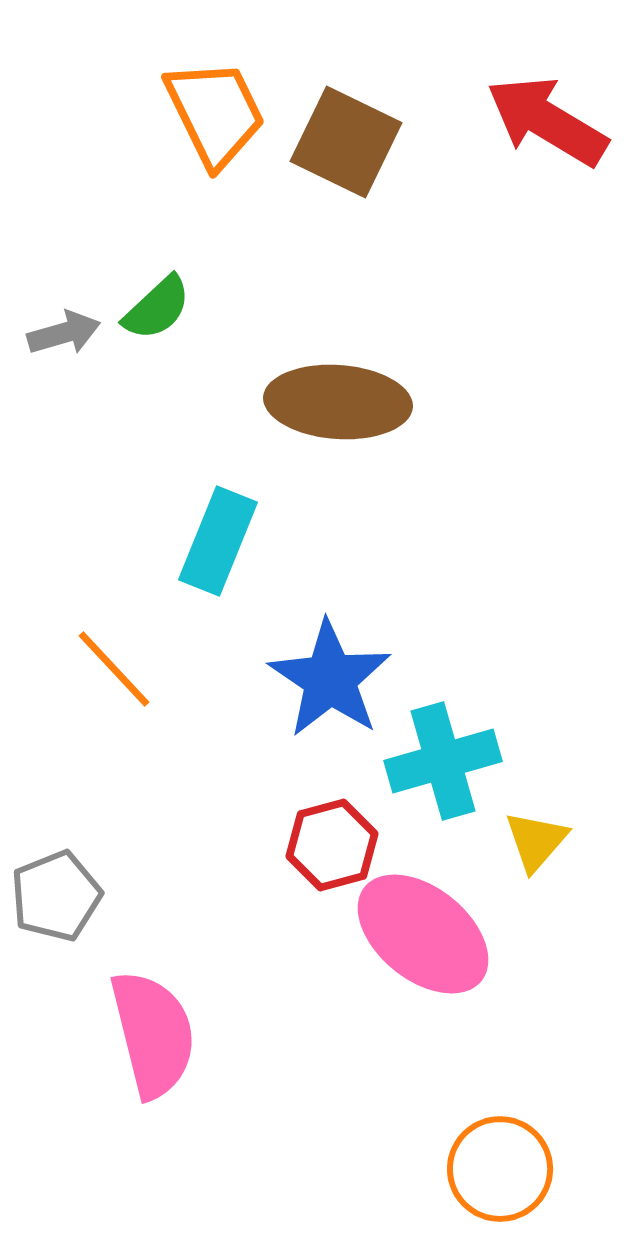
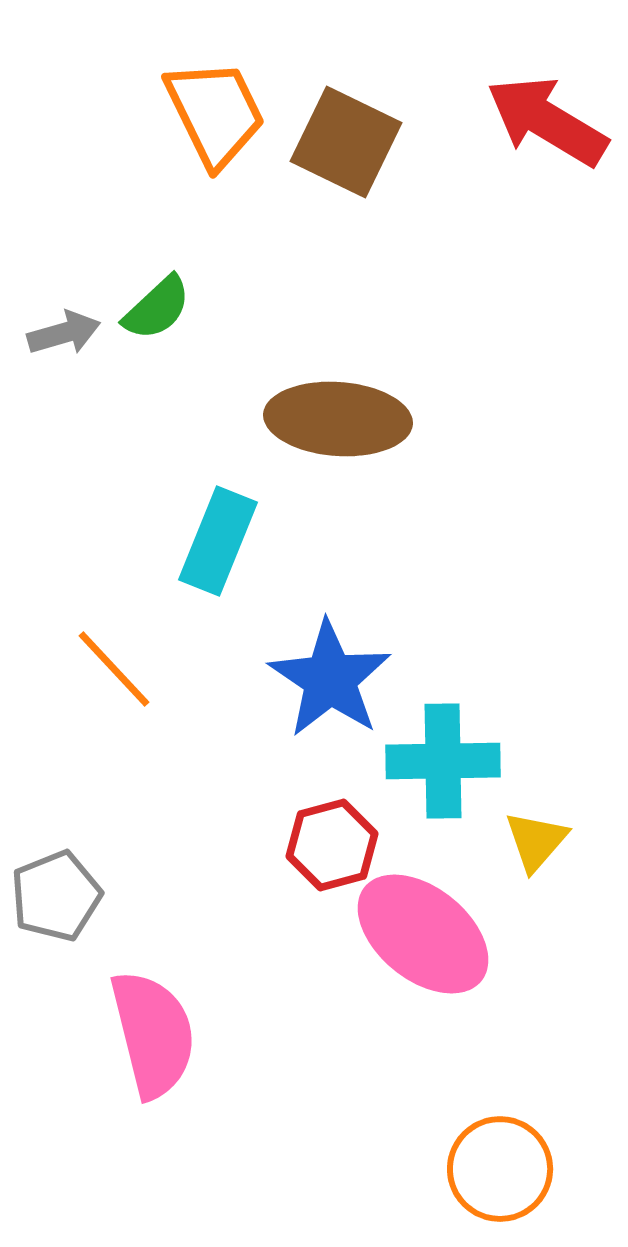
brown ellipse: moved 17 px down
cyan cross: rotated 15 degrees clockwise
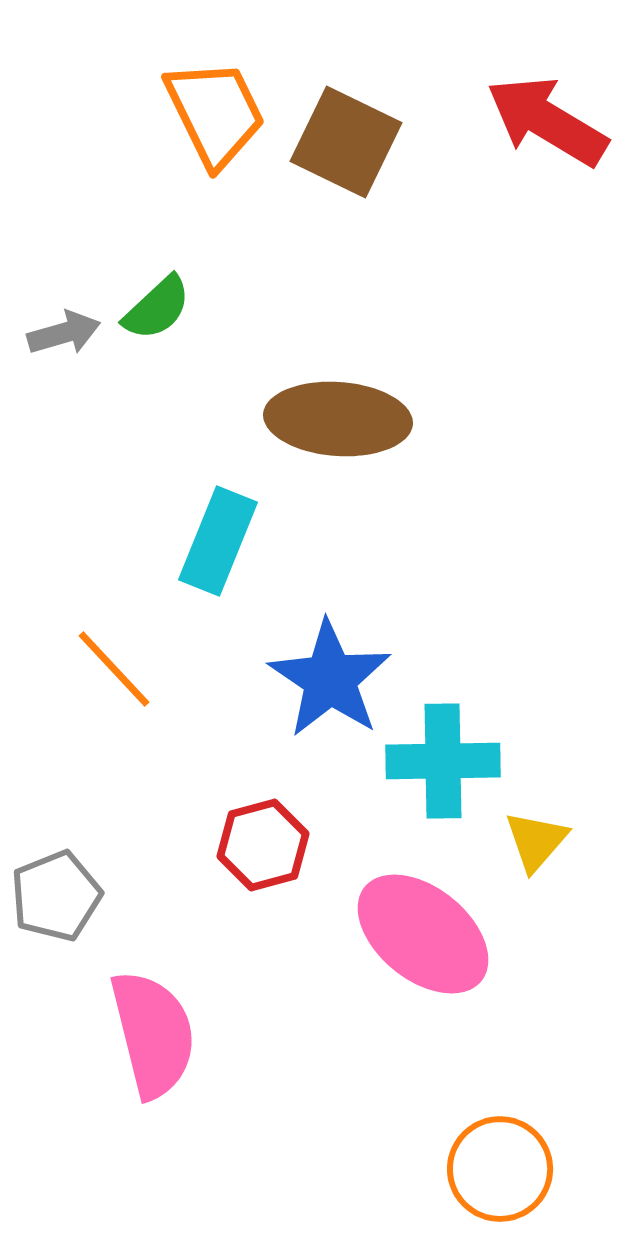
red hexagon: moved 69 px left
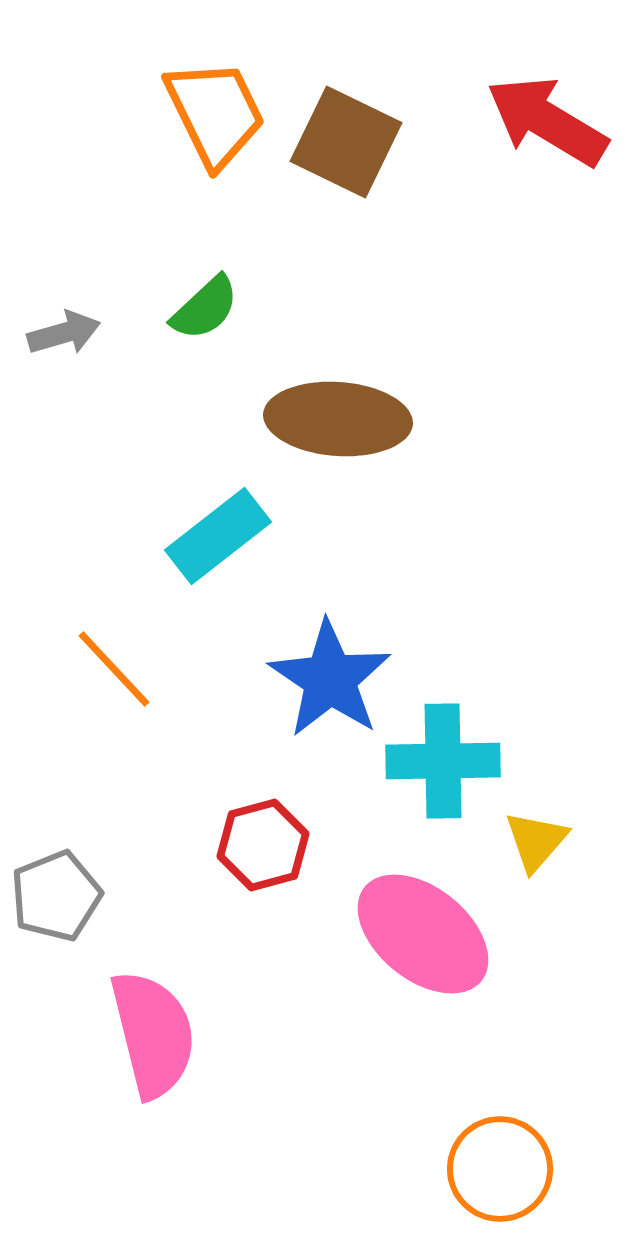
green semicircle: moved 48 px right
cyan rectangle: moved 5 px up; rotated 30 degrees clockwise
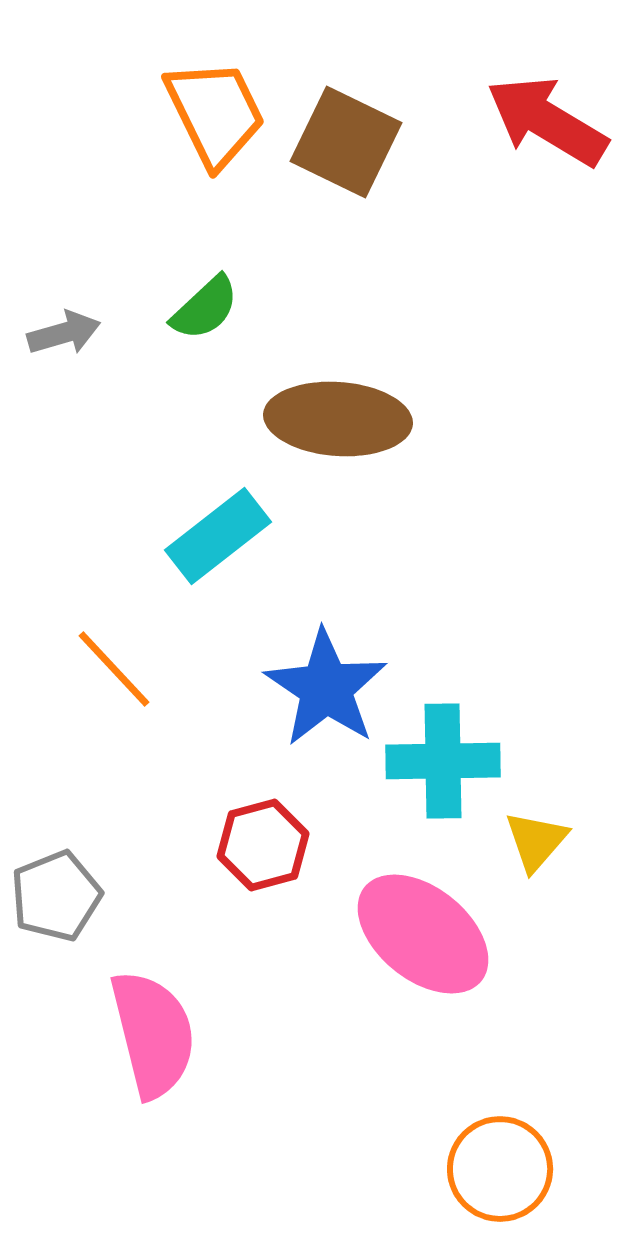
blue star: moved 4 px left, 9 px down
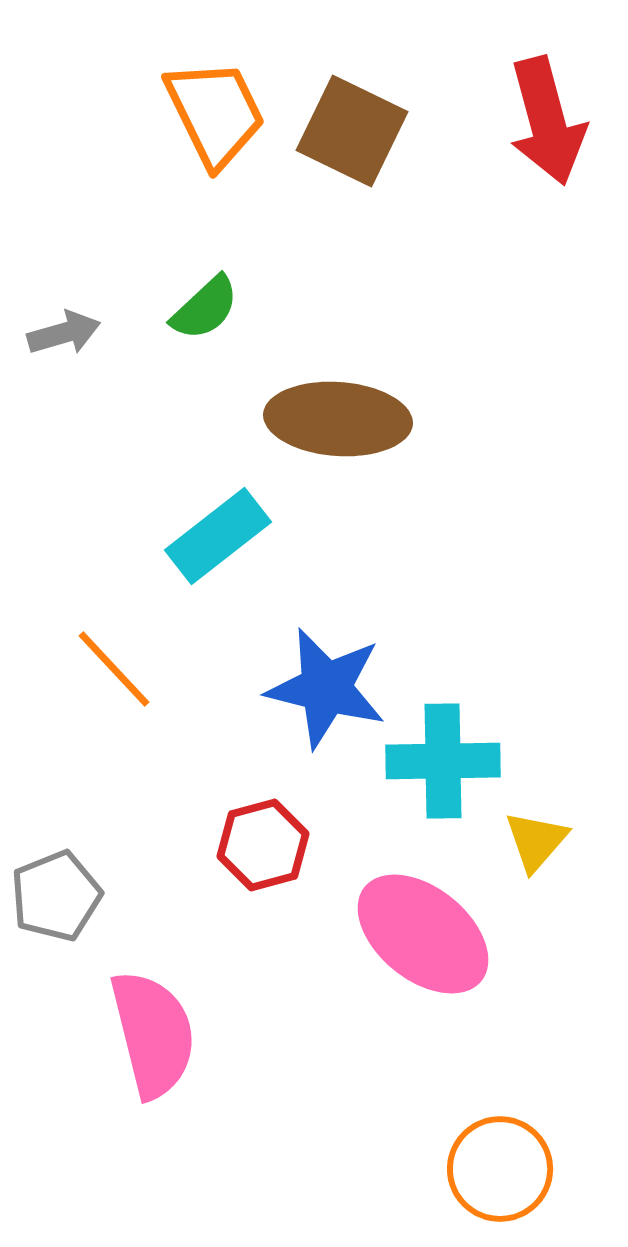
red arrow: rotated 136 degrees counterclockwise
brown square: moved 6 px right, 11 px up
blue star: rotated 20 degrees counterclockwise
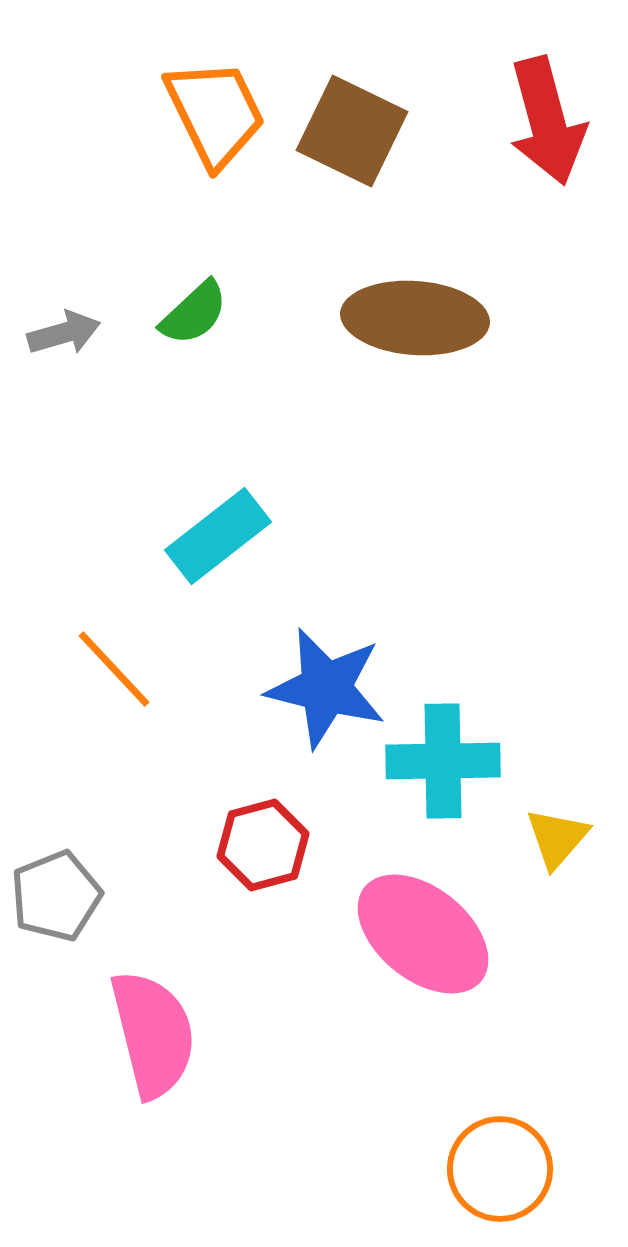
green semicircle: moved 11 px left, 5 px down
brown ellipse: moved 77 px right, 101 px up
yellow triangle: moved 21 px right, 3 px up
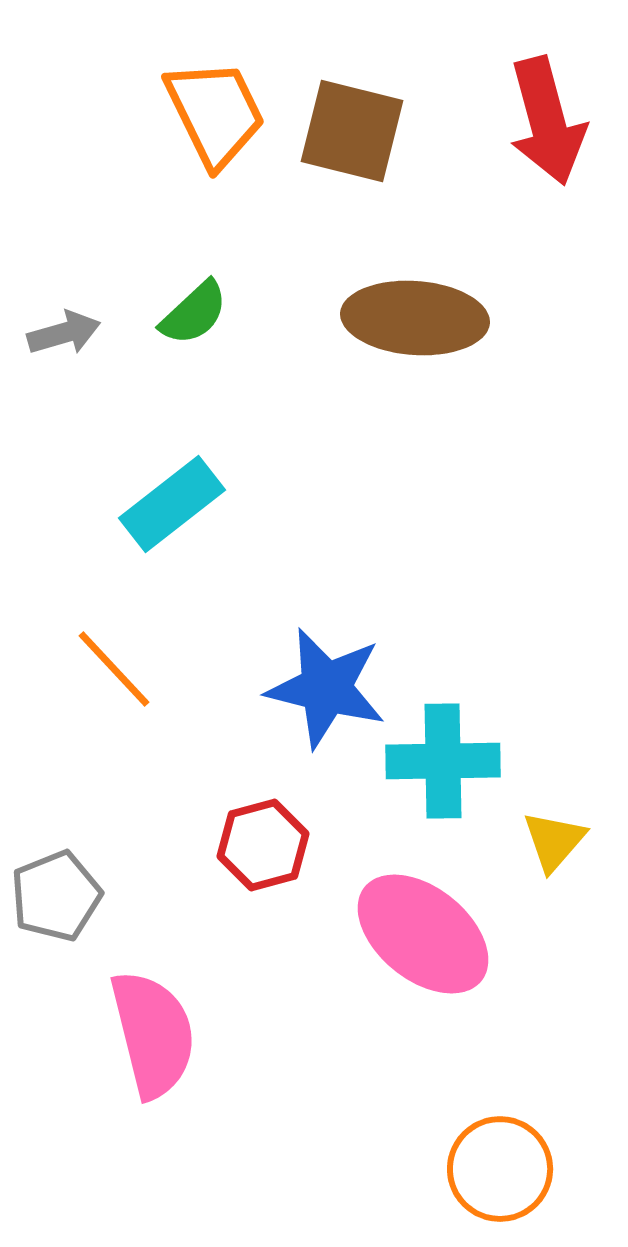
brown square: rotated 12 degrees counterclockwise
cyan rectangle: moved 46 px left, 32 px up
yellow triangle: moved 3 px left, 3 px down
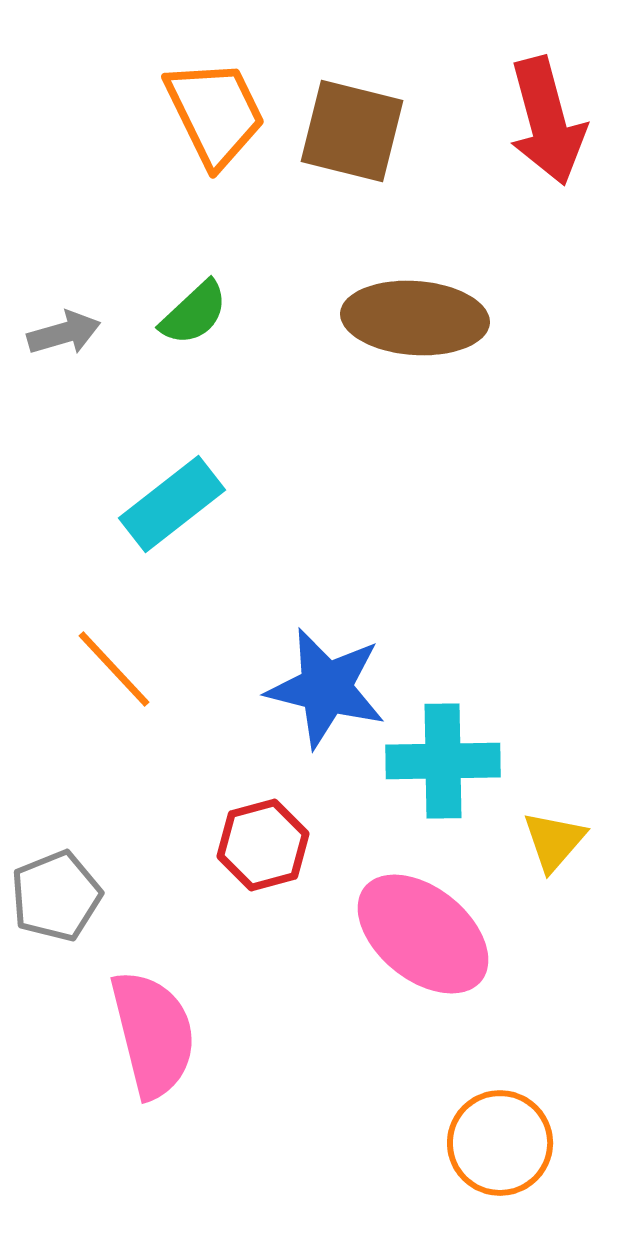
orange circle: moved 26 px up
